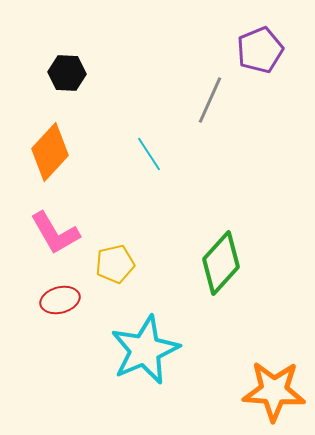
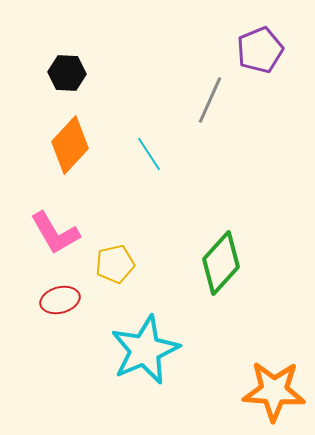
orange diamond: moved 20 px right, 7 px up
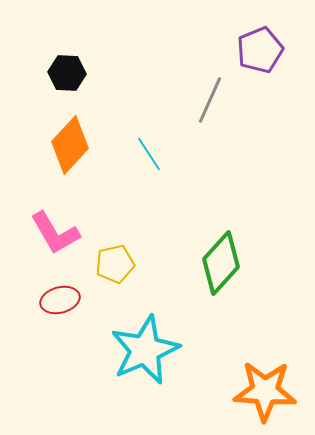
orange star: moved 9 px left
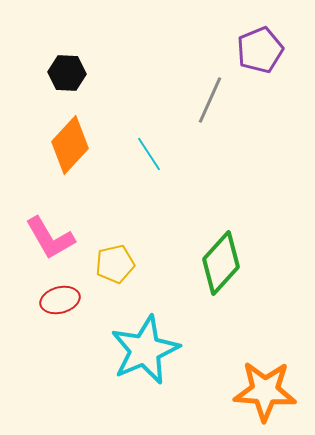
pink L-shape: moved 5 px left, 5 px down
